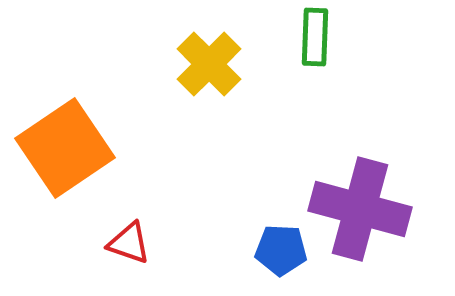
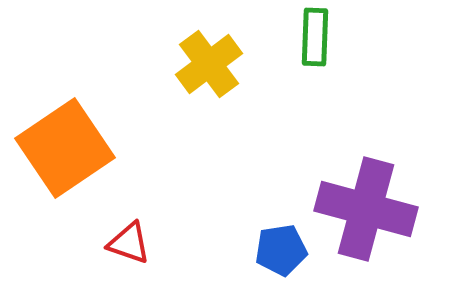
yellow cross: rotated 8 degrees clockwise
purple cross: moved 6 px right
blue pentagon: rotated 12 degrees counterclockwise
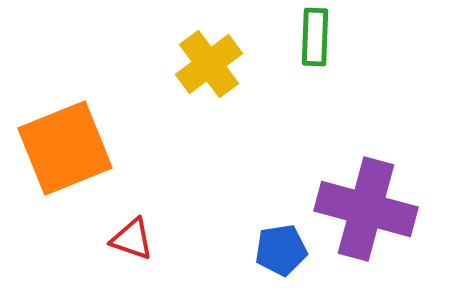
orange square: rotated 12 degrees clockwise
red triangle: moved 3 px right, 4 px up
